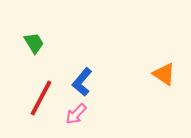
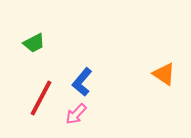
green trapezoid: rotated 95 degrees clockwise
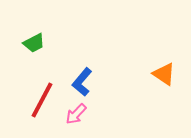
red line: moved 1 px right, 2 px down
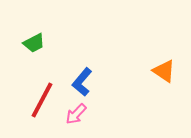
orange triangle: moved 3 px up
